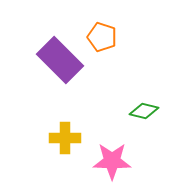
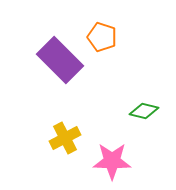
yellow cross: rotated 28 degrees counterclockwise
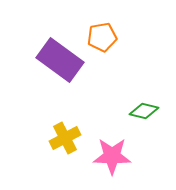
orange pentagon: rotated 28 degrees counterclockwise
purple rectangle: rotated 9 degrees counterclockwise
pink star: moved 5 px up
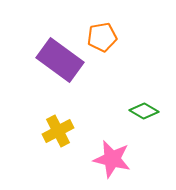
green diamond: rotated 16 degrees clockwise
yellow cross: moved 7 px left, 7 px up
pink star: moved 3 px down; rotated 12 degrees clockwise
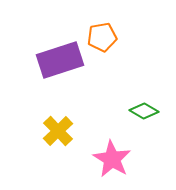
purple rectangle: rotated 54 degrees counterclockwise
yellow cross: rotated 16 degrees counterclockwise
pink star: rotated 18 degrees clockwise
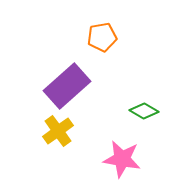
purple rectangle: moved 7 px right, 26 px down; rotated 24 degrees counterclockwise
yellow cross: rotated 8 degrees clockwise
pink star: moved 10 px right; rotated 21 degrees counterclockwise
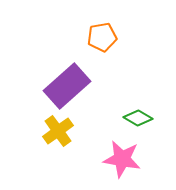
green diamond: moved 6 px left, 7 px down
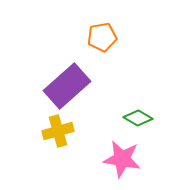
yellow cross: rotated 20 degrees clockwise
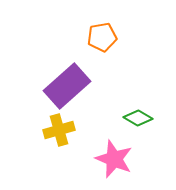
yellow cross: moved 1 px right, 1 px up
pink star: moved 8 px left; rotated 12 degrees clockwise
